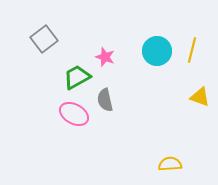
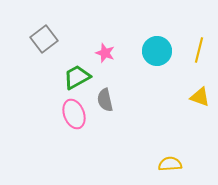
yellow line: moved 7 px right
pink star: moved 4 px up
pink ellipse: rotated 40 degrees clockwise
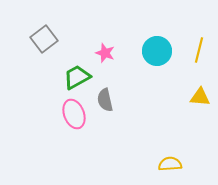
yellow triangle: rotated 15 degrees counterclockwise
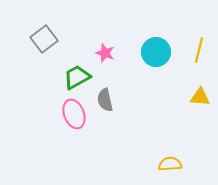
cyan circle: moved 1 px left, 1 px down
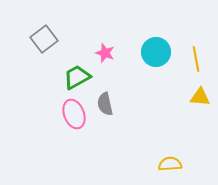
yellow line: moved 3 px left, 9 px down; rotated 25 degrees counterclockwise
gray semicircle: moved 4 px down
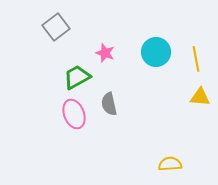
gray square: moved 12 px right, 12 px up
gray semicircle: moved 4 px right
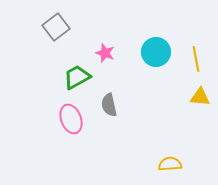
gray semicircle: moved 1 px down
pink ellipse: moved 3 px left, 5 px down
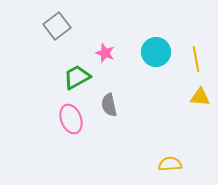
gray square: moved 1 px right, 1 px up
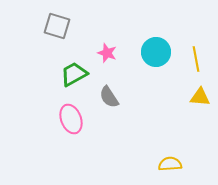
gray square: rotated 36 degrees counterclockwise
pink star: moved 2 px right
green trapezoid: moved 3 px left, 3 px up
gray semicircle: moved 8 px up; rotated 20 degrees counterclockwise
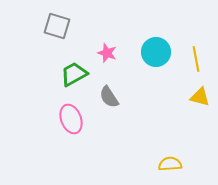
yellow triangle: rotated 10 degrees clockwise
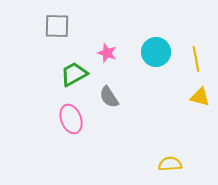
gray square: rotated 16 degrees counterclockwise
